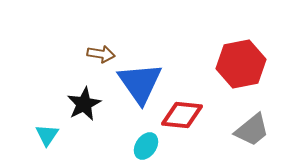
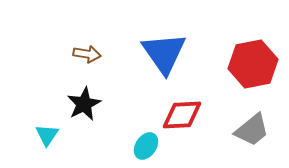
brown arrow: moved 14 px left
red hexagon: moved 12 px right
blue triangle: moved 24 px right, 30 px up
red diamond: rotated 9 degrees counterclockwise
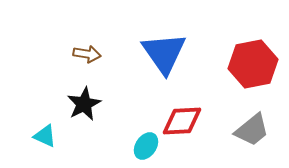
red diamond: moved 6 px down
cyan triangle: moved 2 px left, 1 px down; rotated 40 degrees counterclockwise
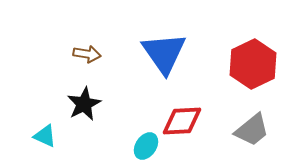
red hexagon: rotated 15 degrees counterclockwise
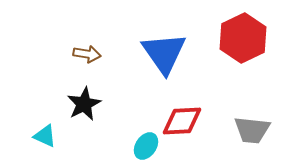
red hexagon: moved 10 px left, 26 px up
gray trapezoid: rotated 45 degrees clockwise
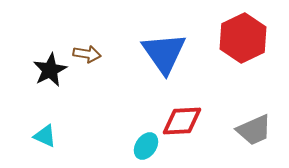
black star: moved 34 px left, 34 px up
gray trapezoid: moved 2 px right; rotated 30 degrees counterclockwise
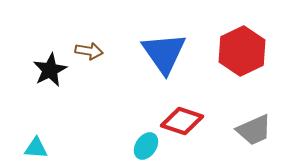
red hexagon: moved 1 px left, 13 px down
brown arrow: moved 2 px right, 3 px up
red diamond: rotated 21 degrees clockwise
cyan triangle: moved 9 px left, 12 px down; rotated 20 degrees counterclockwise
